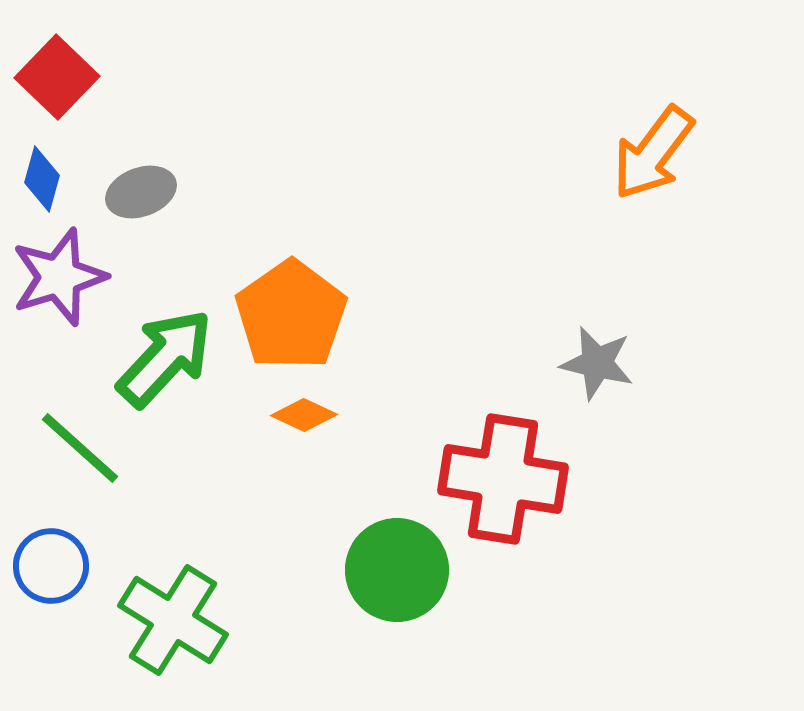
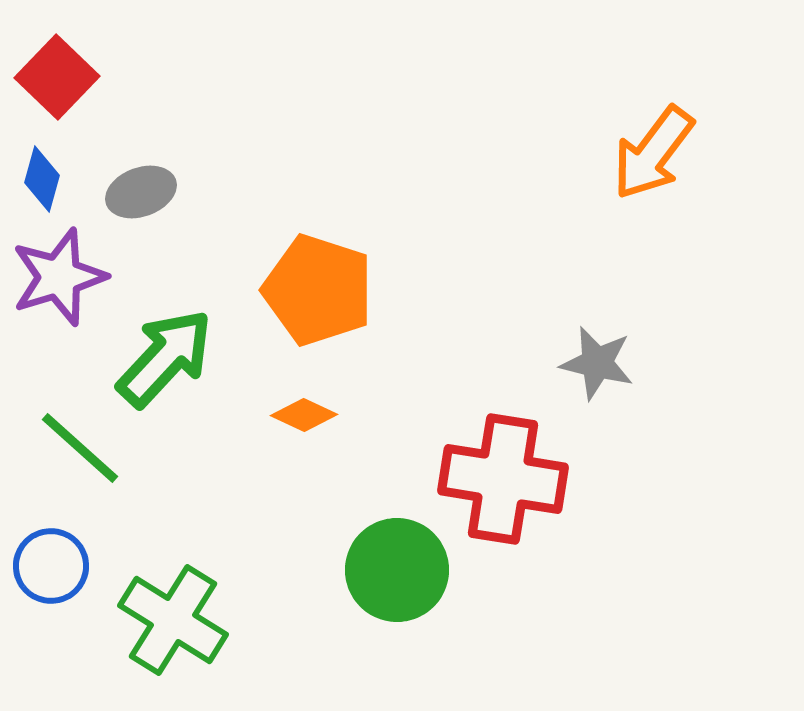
orange pentagon: moved 27 px right, 25 px up; rotated 19 degrees counterclockwise
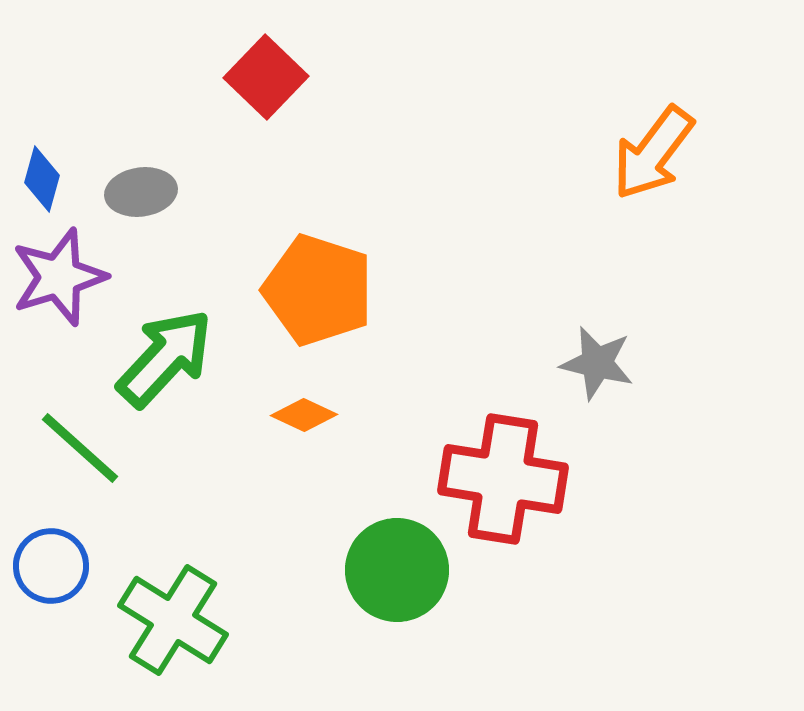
red square: moved 209 px right
gray ellipse: rotated 12 degrees clockwise
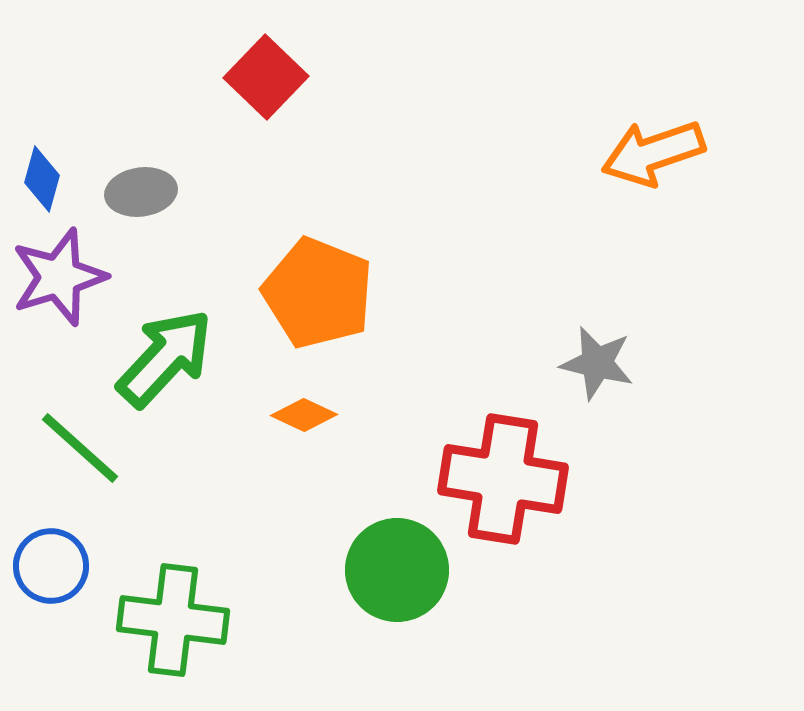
orange arrow: rotated 34 degrees clockwise
orange pentagon: moved 3 px down; rotated 4 degrees clockwise
green cross: rotated 25 degrees counterclockwise
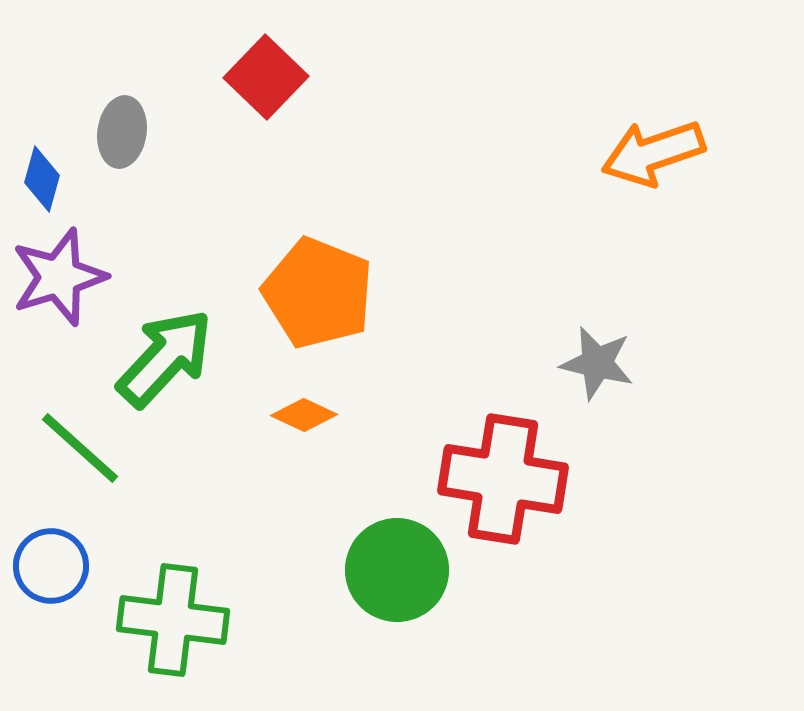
gray ellipse: moved 19 px left, 60 px up; rotated 74 degrees counterclockwise
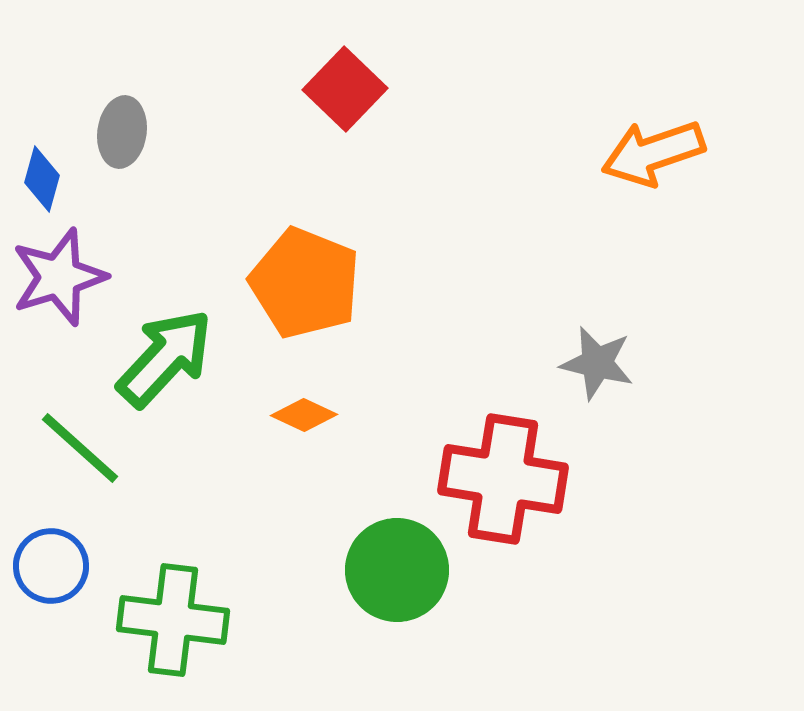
red square: moved 79 px right, 12 px down
orange pentagon: moved 13 px left, 10 px up
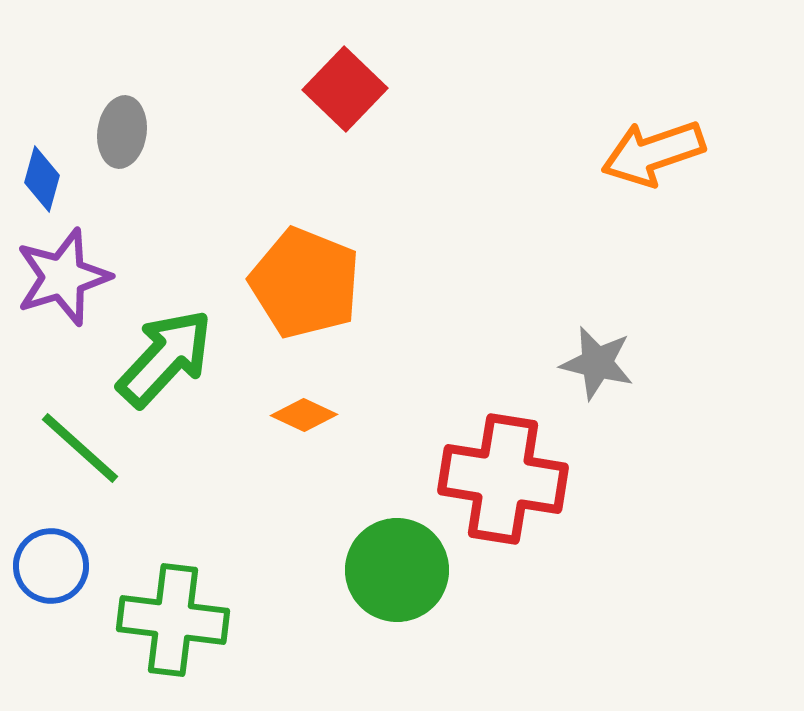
purple star: moved 4 px right
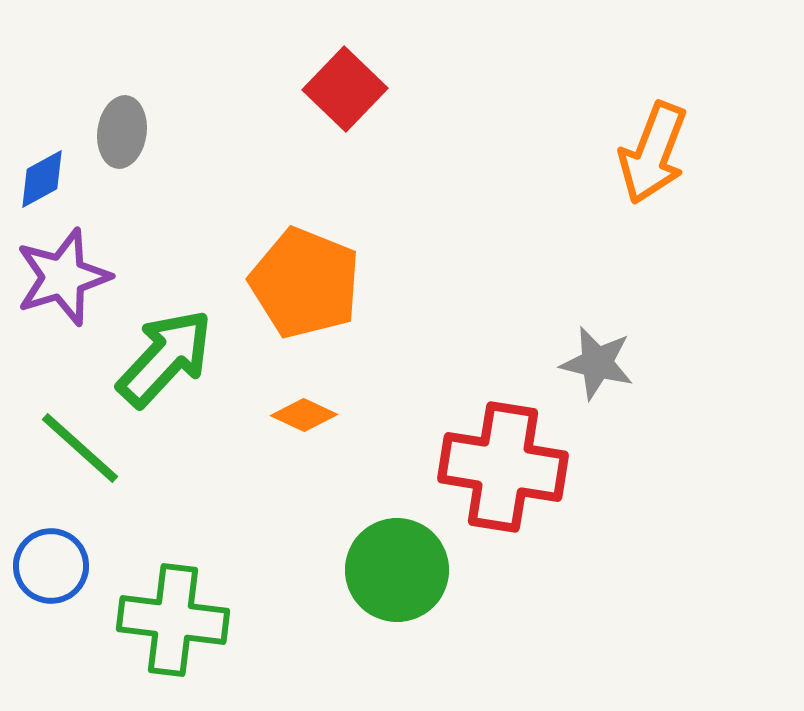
orange arrow: rotated 50 degrees counterclockwise
blue diamond: rotated 46 degrees clockwise
red cross: moved 12 px up
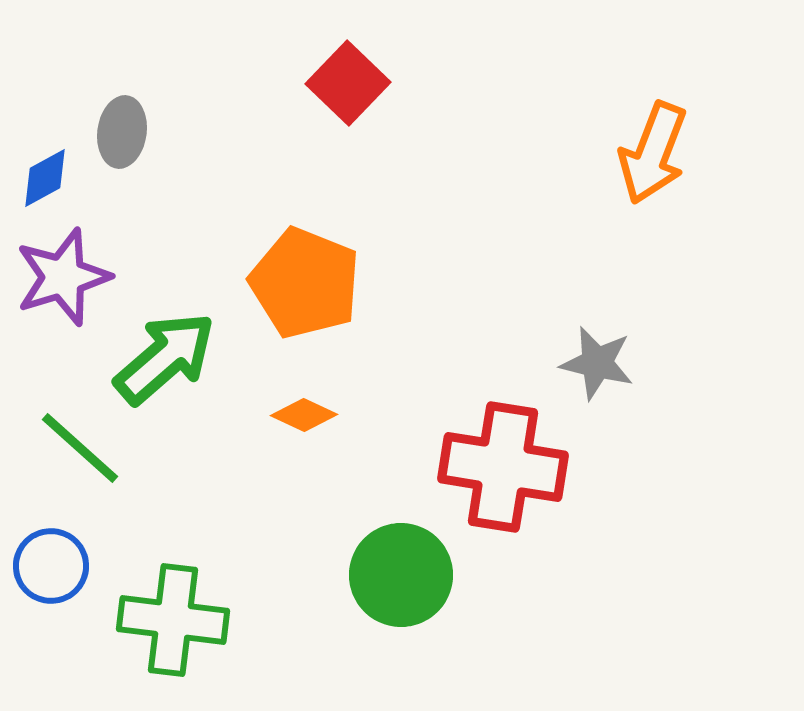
red square: moved 3 px right, 6 px up
blue diamond: moved 3 px right, 1 px up
green arrow: rotated 6 degrees clockwise
green circle: moved 4 px right, 5 px down
